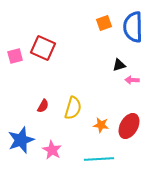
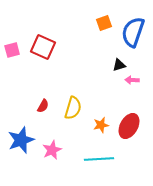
blue semicircle: moved 5 px down; rotated 20 degrees clockwise
red square: moved 1 px up
pink square: moved 3 px left, 6 px up
orange star: rotated 21 degrees counterclockwise
pink star: rotated 18 degrees clockwise
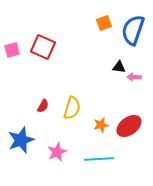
blue semicircle: moved 2 px up
black triangle: moved 2 px down; rotated 24 degrees clockwise
pink arrow: moved 2 px right, 3 px up
yellow semicircle: moved 1 px left
red ellipse: rotated 25 degrees clockwise
pink star: moved 5 px right, 2 px down
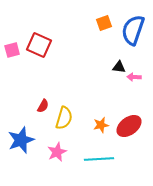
red square: moved 4 px left, 2 px up
yellow semicircle: moved 8 px left, 10 px down
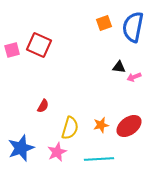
blue semicircle: moved 3 px up; rotated 8 degrees counterclockwise
pink arrow: rotated 24 degrees counterclockwise
yellow semicircle: moved 6 px right, 10 px down
blue star: moved 8 px down
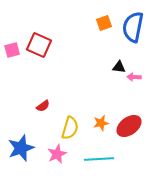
pink arrow: rotated 24 degrees clockwise
red semicircle: rotated 24 degrees clockwise
orange star: moved 2 px up
pink star: moved 2 px down
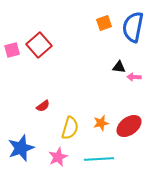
red square: rotated 25 degrees clockwise
pink star: moved 1 px right, 3 px down
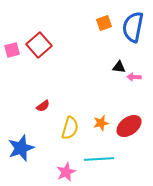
pink star: moved 8 px right, 15 px down
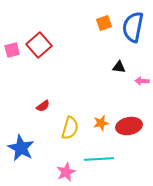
pink arrow: moved 8 px right, 4 px down
red ellipse: rotated 25 degrees clockwise
blue star: rotated 24 degrees counterclockwise
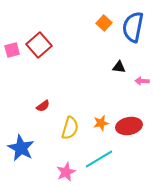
orange square: rotated 28 degrees counterclockwise
cyan line: rotated 28 degrees counterclockwise
